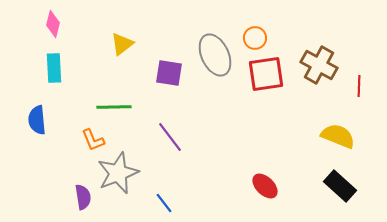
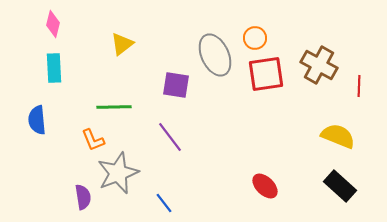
purple square: moved 7 px right, 12 px down
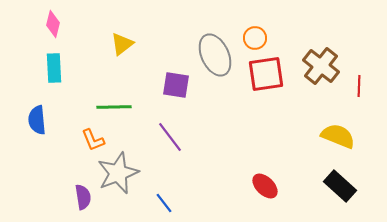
brown cross: moved 2 px right, 1 px down; rotated 9 degrees clockwise
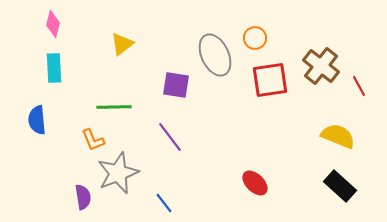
red square: moved 4 px right, 6 px down
red line: rotated 30 degrees counterclockwise
red ellipse: moved 10 px left, 3 px up
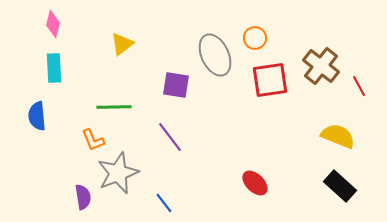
blue semicircle: moved 4 px up
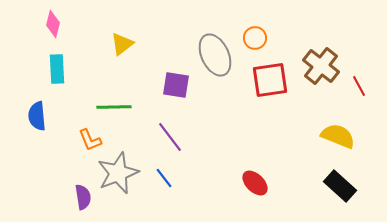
cyan rectangle: moved 3 px right, 1 px down
orange L-shape: moved 3 px left
blue line: moved 25 px up
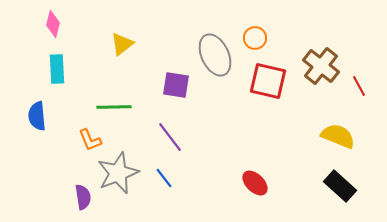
red square: moved 2 px left, 1 px down; rotated 21 degrees clockwise
